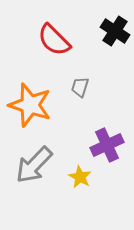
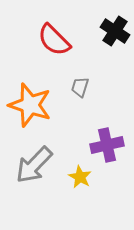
purple cross: rotated 12 degrees clockwise
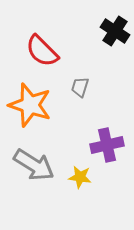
red semicircle: moved 12 px left, 11 px down
gray arrow: rotated 102 degrees counterclockwise
yellow star: rotated 20 degrees counterclockwise
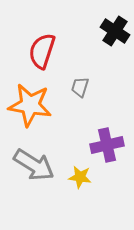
red semicircle: rotated 63 degrees clockwise
orange star: rotated 9 degrees counterclockwise
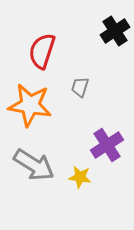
black cross: rotated 24 degrees clockwise
purple cross: rotated 20 degrees counterclockwise
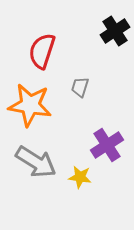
gray arrow: moved 2 px right, 3 px up
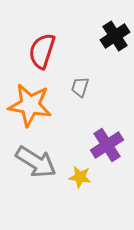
black cross: moved 5 px down
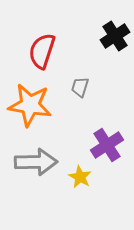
gray arrow: rotated 33 degrees counterclockwise
yellow star: rotated 20 degrees clockwise
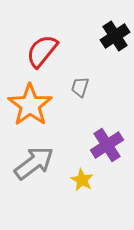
red semicircle: rotated 21 degrees clockwise
orange star: rotated 27 degrees clockwise
gray arrow: moved 2 px left, 1 px down; rotated 36 degrees counterclockwise
yellow star: moved 2 px right, 3 px down
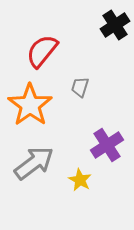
black cross: moved 11 px up
yellow star: moved 2 px left
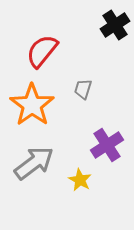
gray trapezoid: moved 3 px right, 2 px down
orange star: moved 2 px right
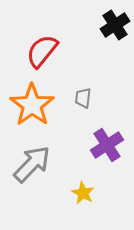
gray trapezoid: moved 9 px down; rotated 10 degrees counterclockwise
gray arrow: moved 2 px left, 1 px down; rotated 9 degrees counterclockwise
yellow star: moved 3 px right, 13 px down
